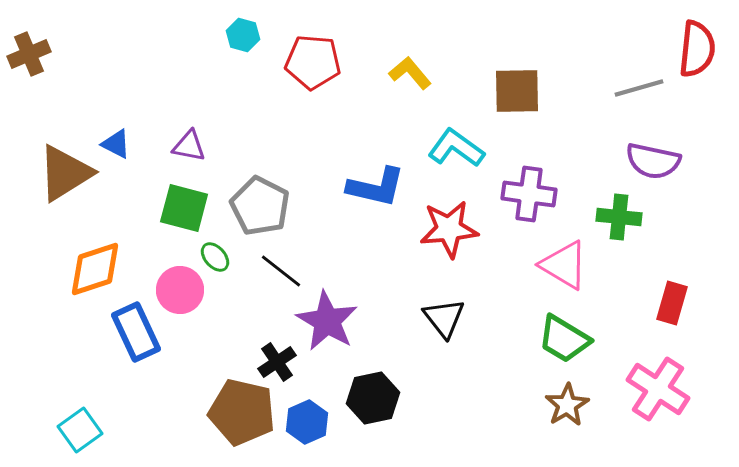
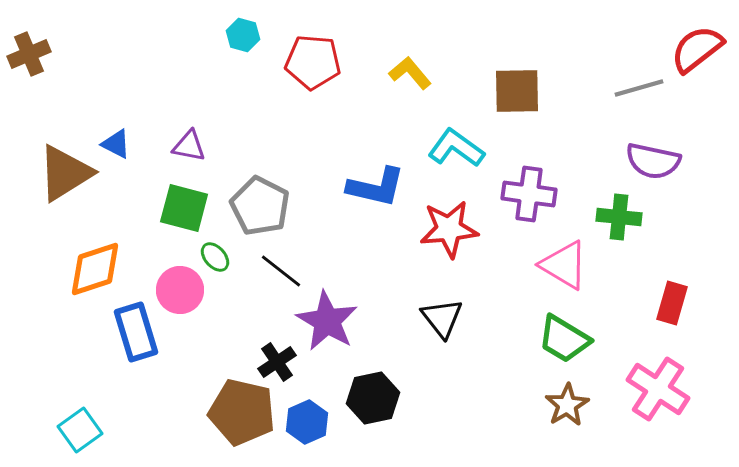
red semicircle: rotated 134 degrees counterclockwise
black triangle: moved 2 px left
blue rectangle: rotated 8 degrees clockwise
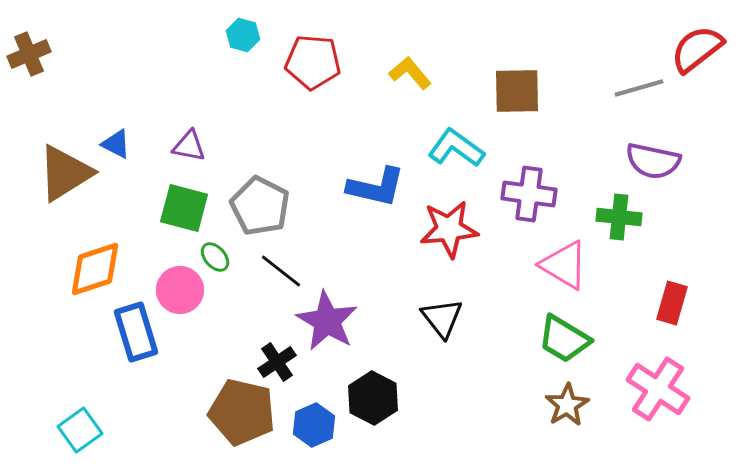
black hexagon: rotated 21 degrees counterclockwise
blue hexagon: moved 7 px right, 3 px down
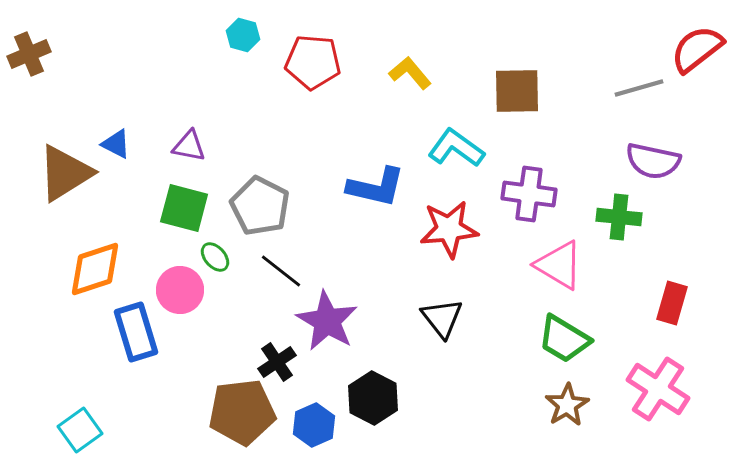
pink triangle: moved 5 px left
brown pentagon: rotated 20 degrees counterclockwise
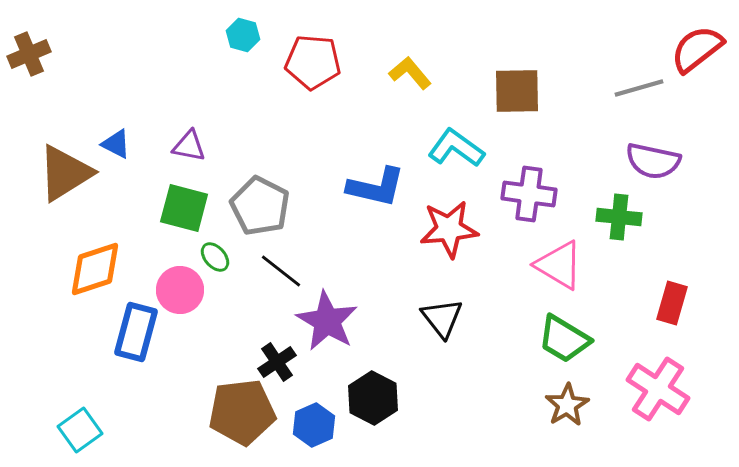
blue rectangle: rotated 32 degrees clockwise
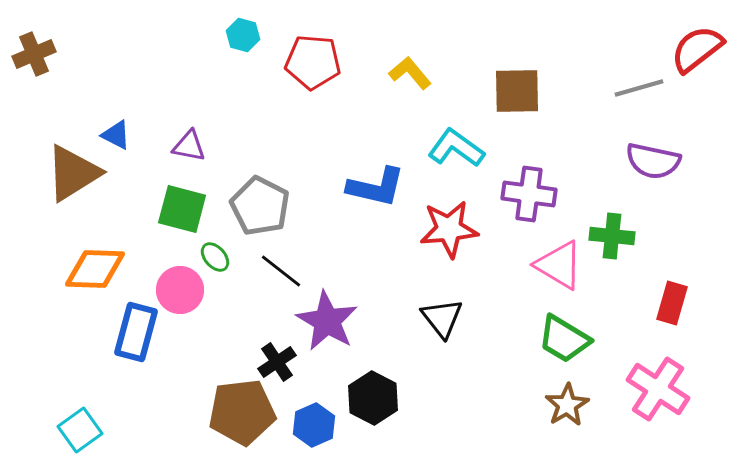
brown cross: moved 5 px right
blue triangle: moved 9 px up
brown triangle: moved 8 px right
green square: moved 2 px left, 1 px down
green cross: moved 7 px left, 19 px down
orange diamond: rotated 20 degrees clockwise
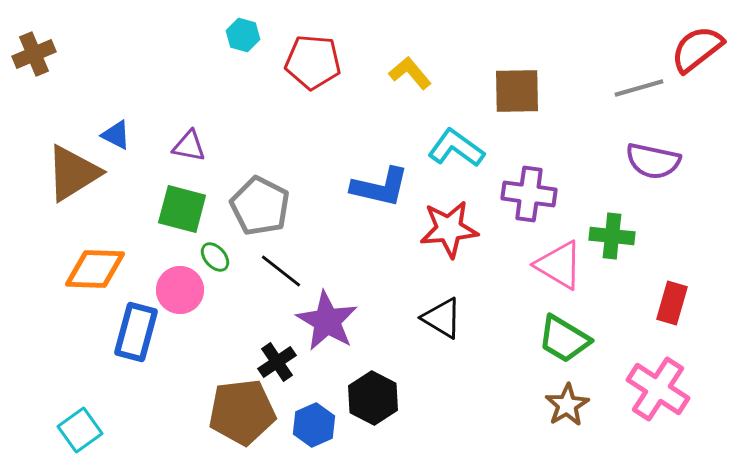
blue L-shape: moved 4 px right
black triangle: rotated 21 degrees counterclockwise
